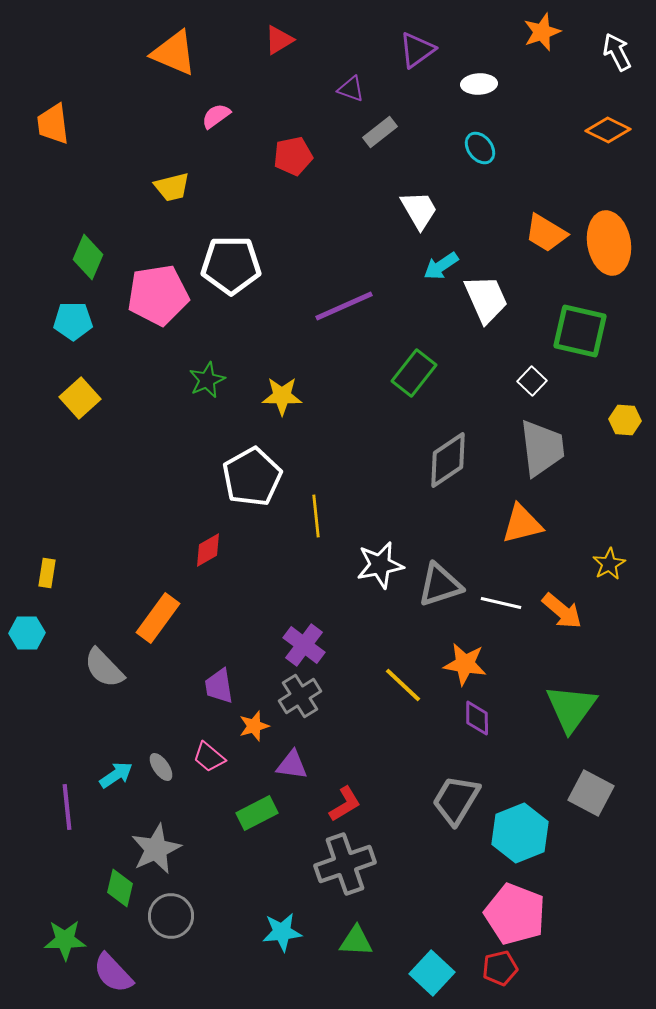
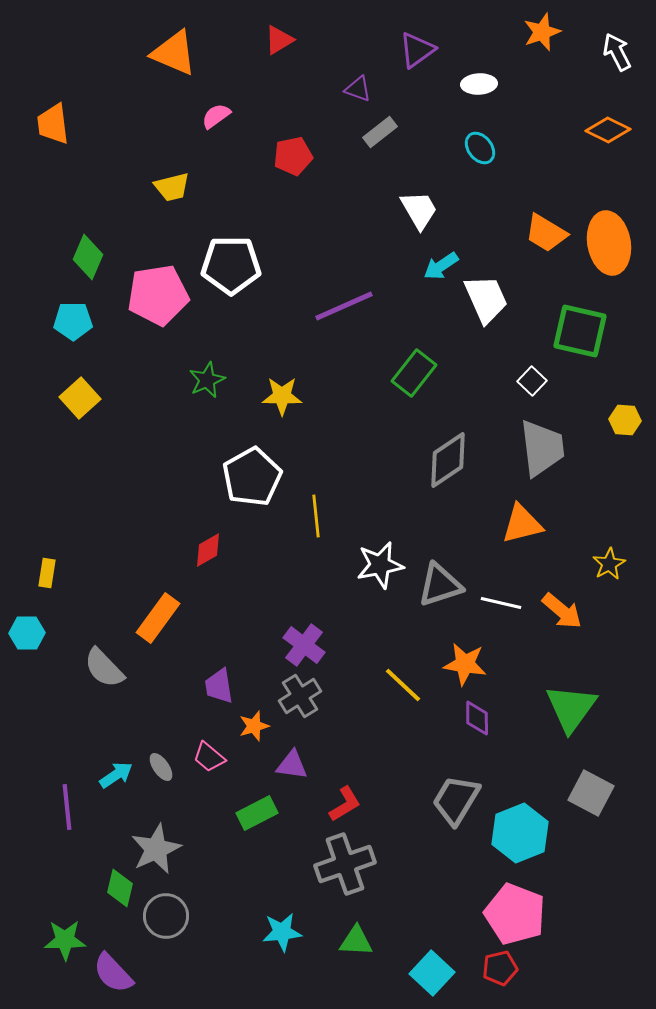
purple triangle at (351, 89): moved 7 px right
gray circle at (171, 916): moved 5 px left
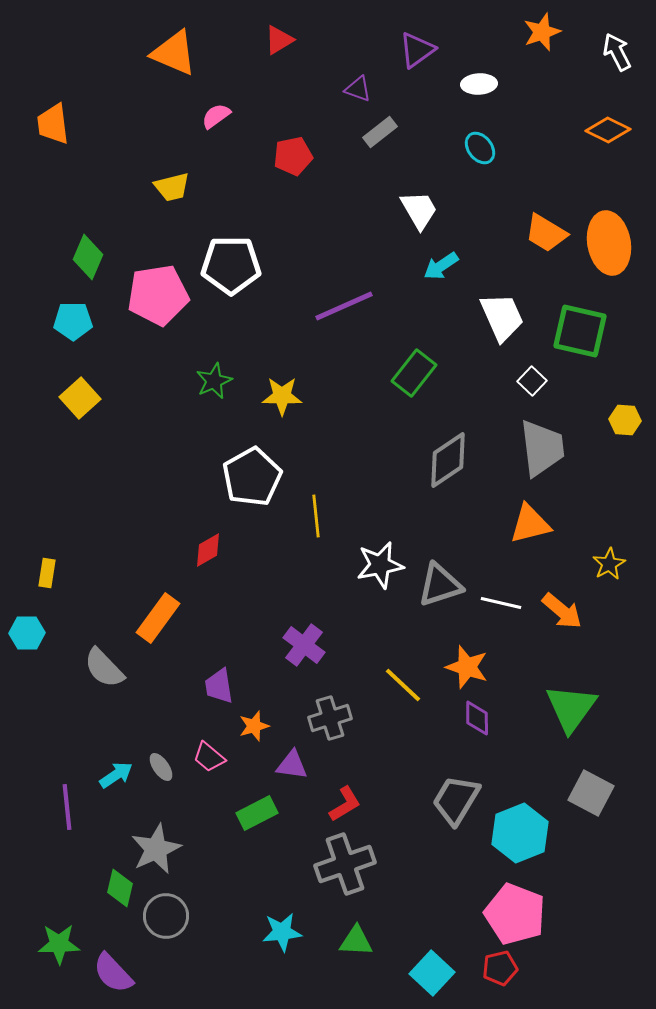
white trapezoid at (486, 299): moved 16 px right, 18 px down
green star at (207, 380): moved 7 px right, 1 px down
orange triangle at (522, 524): moved 8 px right
orange star at (465, 664): moved 2 px right, 3 px down; rotated 9 degrees clockwise
gray cross at (300, 696): moved 30 px right, 22 px down; rotated 15 degrees clockwise
green star at (65, 940): moved 6 px left, 4 px down
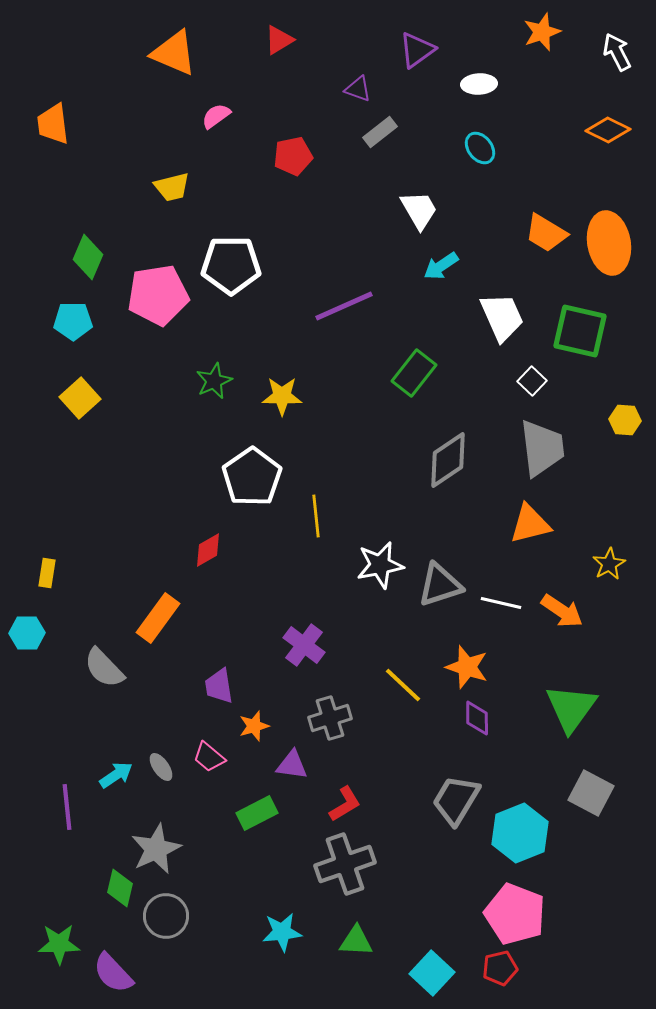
white pentagon at (252, 477): rotated 6 degrees counterclockwise
orange arrow at (562, 611): rotated 6 degrees counterclockwise
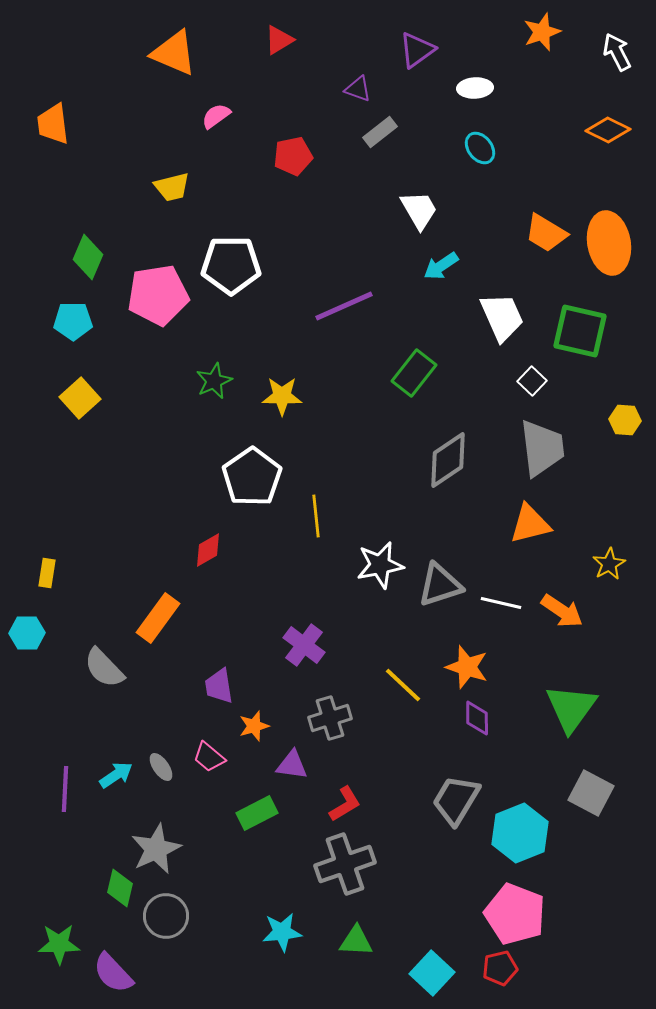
white ellipse at (479, 84): moved 4 px left, 4 px down
purple line at (67, 807): moved 2 px left, 18 px up; rotated 9 degrees clockwise
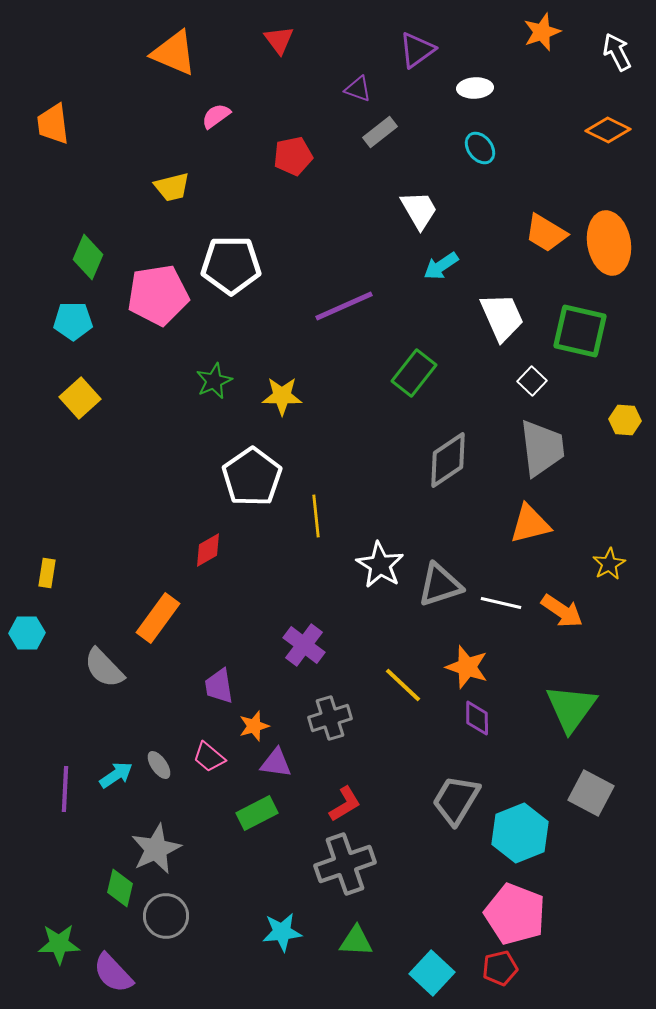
red triangle at (279, 40): rotated 36 degrees counterclockwise
white star at (380, 565): rotated 30 degrees counterclockwise
purple triangle at (292, 765): moved 16 px left, 2 px up
gray ellipse at (161, 767): moved 2 px left, 2 px up
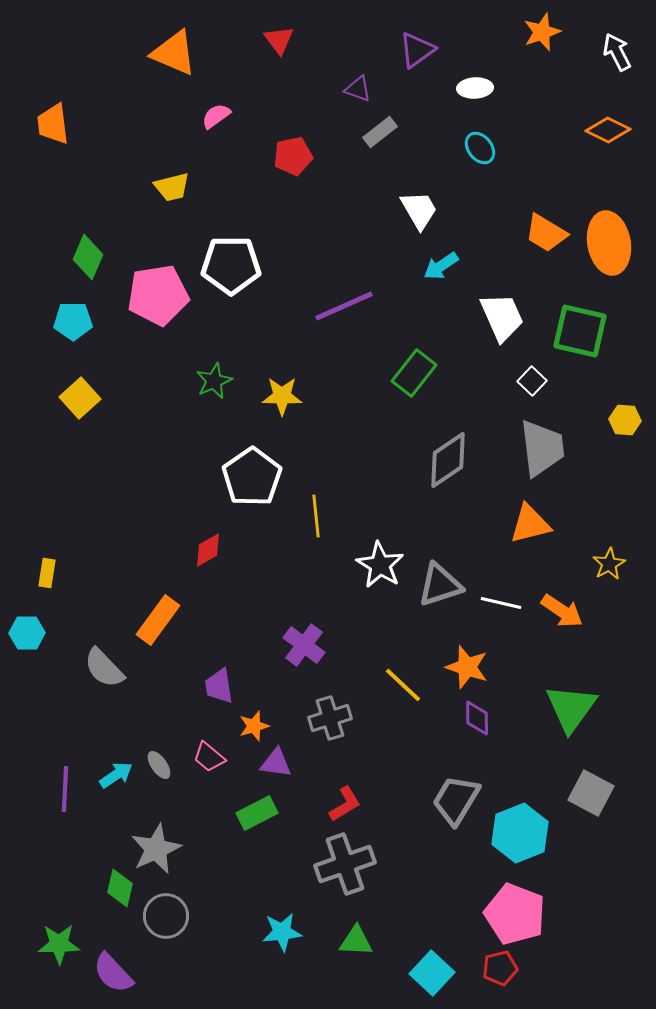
orange rectangle at (158, 618): moved 2 px down
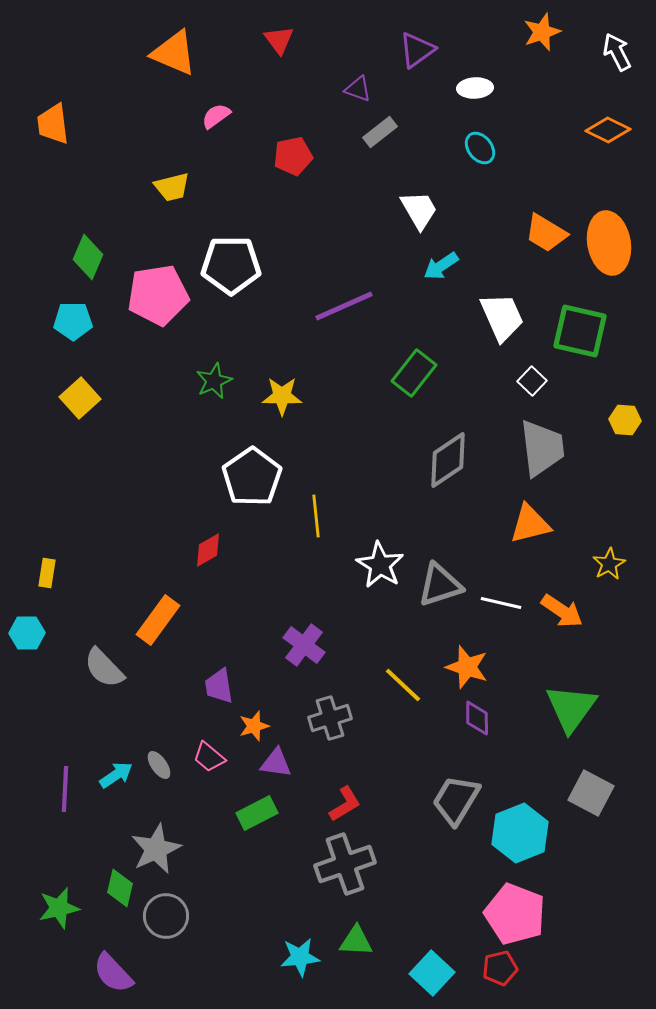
cyan star at (282, 932): moved 18 px right, 25 px down
green star at (59, 944): moved 36 px up; rotated 12 degrees counterclockwise
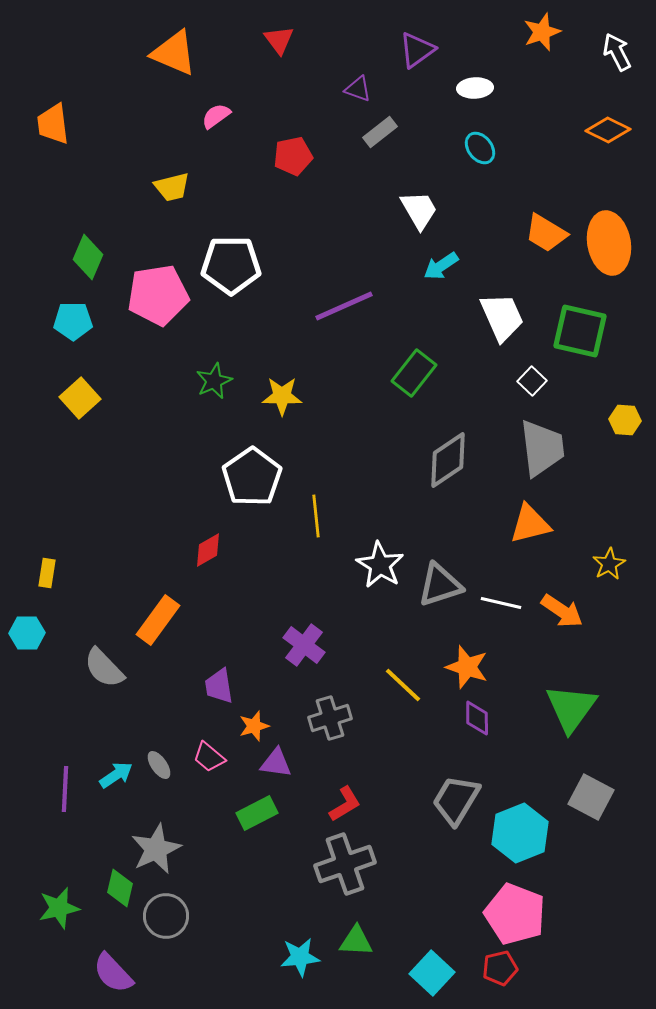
gray square at (591, 793): moved 4 px down
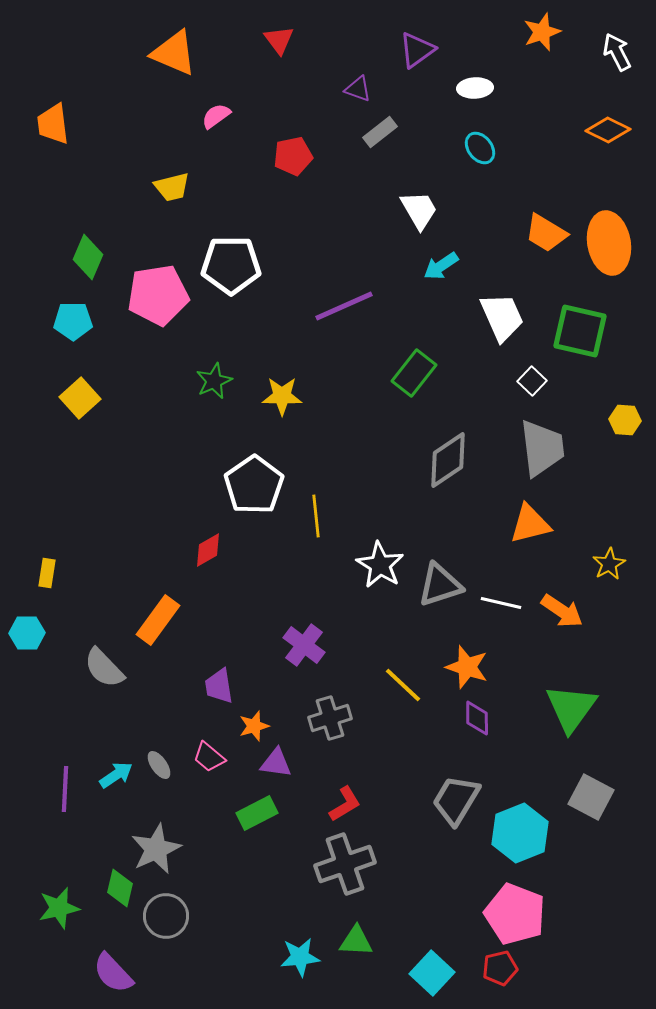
white pentagon at (252, 477): moved 2 px right, 8 px down
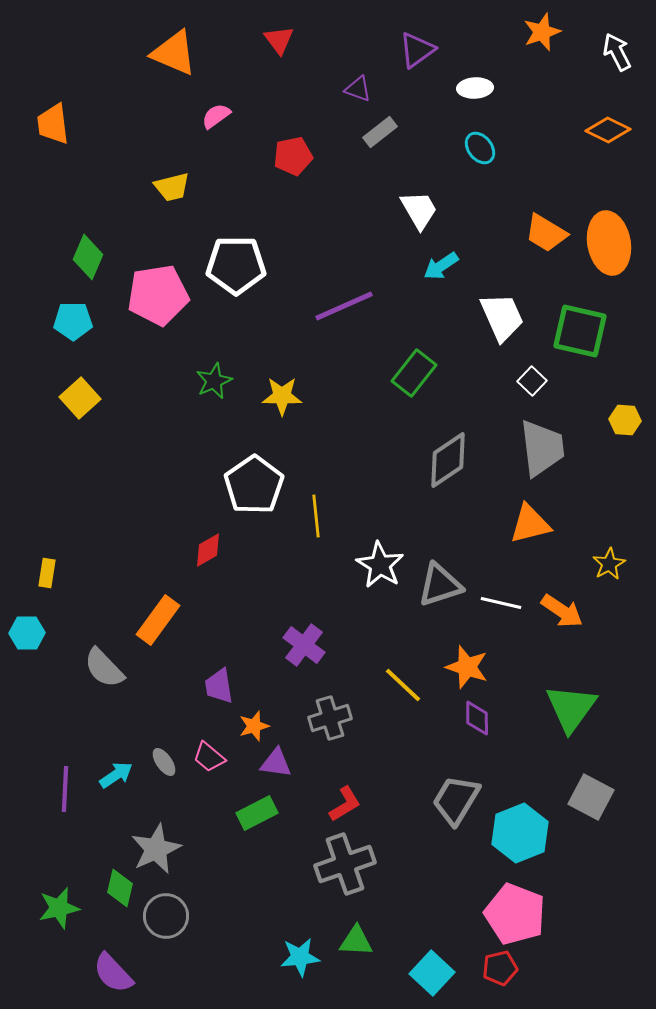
white pentagon at (231, 265): moved 5 px right
gray ellipse at (159, 765): moved 5 px right, 3 px up
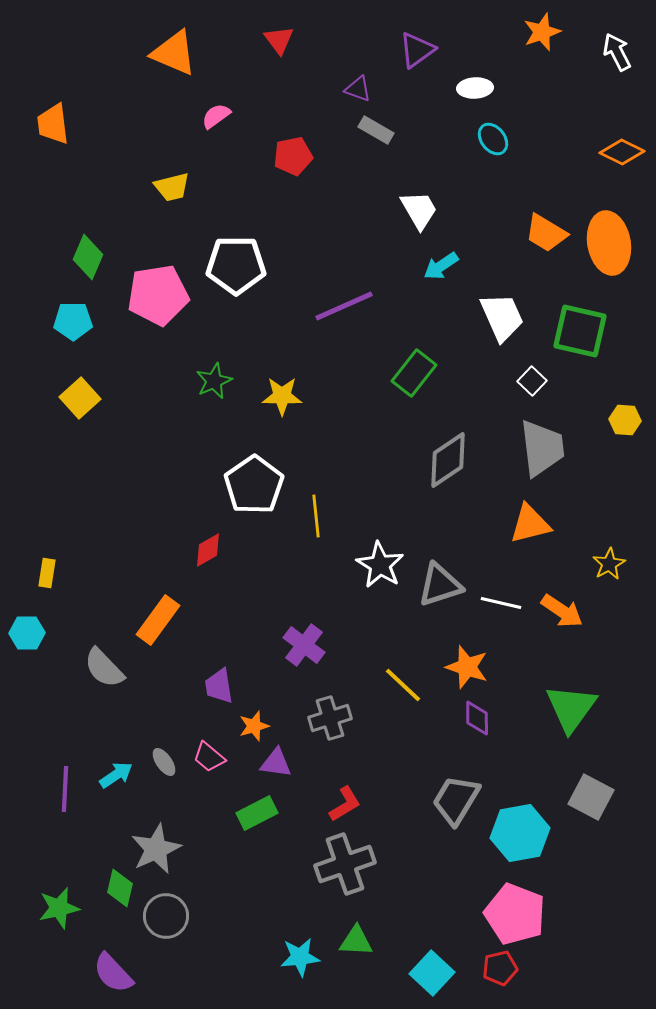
orange diamond at (608, 130): moved 14 px right, 22 px down
gray rectangle at (380, 132): moved 4 px left, 2 px up; rotated 68 degrees clockwise
cyan ellipse at (480, 148): moved 13 px right, 9 px up
cyan hexagon at (520, 833): rotated 12 degrees clockwise
